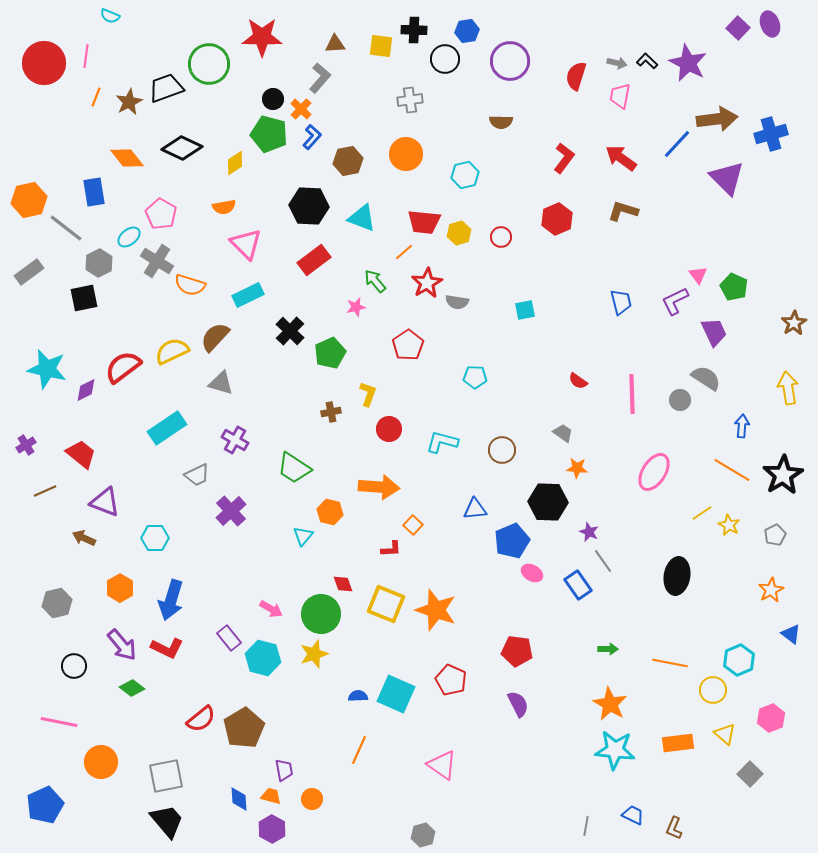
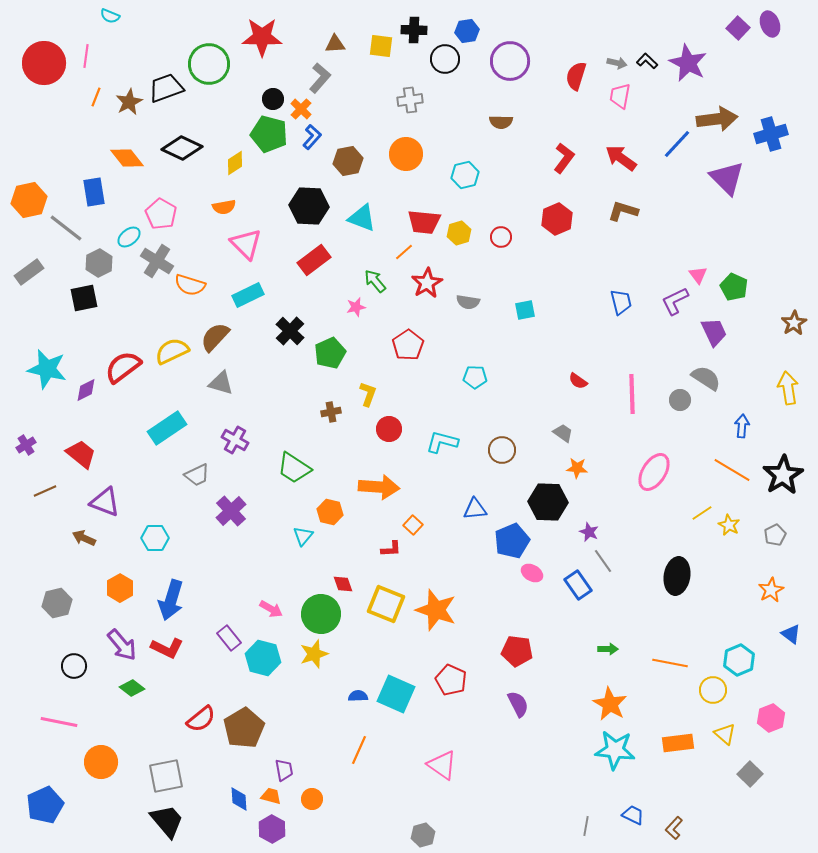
gray semicircle at (457, 302): moved 11 px right
brown L-shape at (674, 828): rotated 20 degrees clockwise
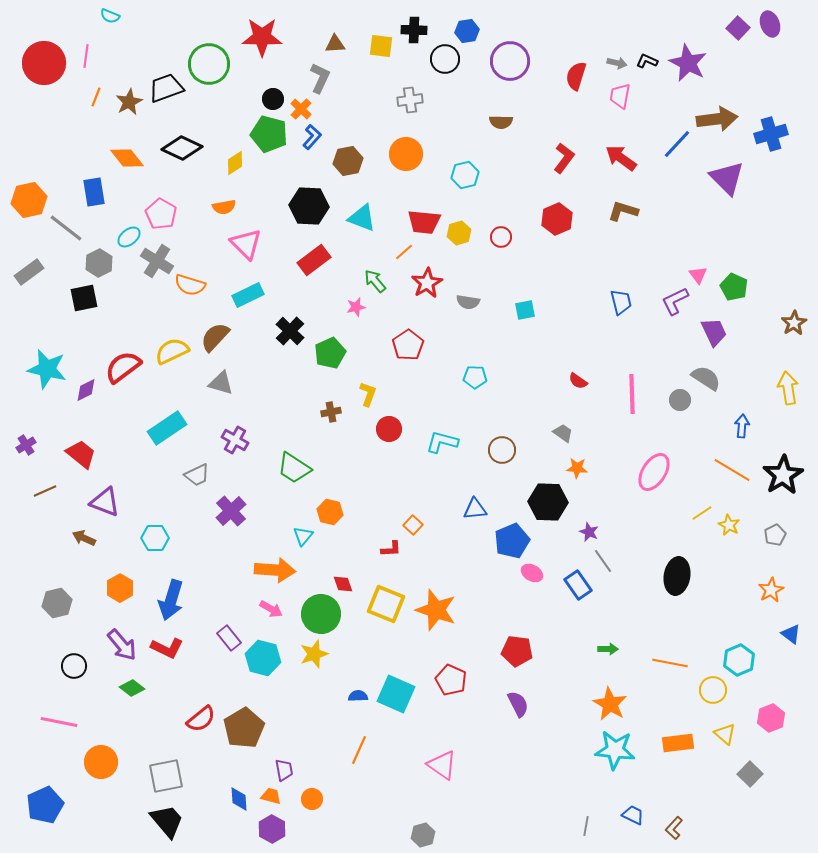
black L-shape at (647, 61): rotated 20 degrees counterclockwise
gray L-shape at (320, 78): rotated 16 degrees counterclockwise
orange arrow at (379, 487): moved 104 px left, 83 px down
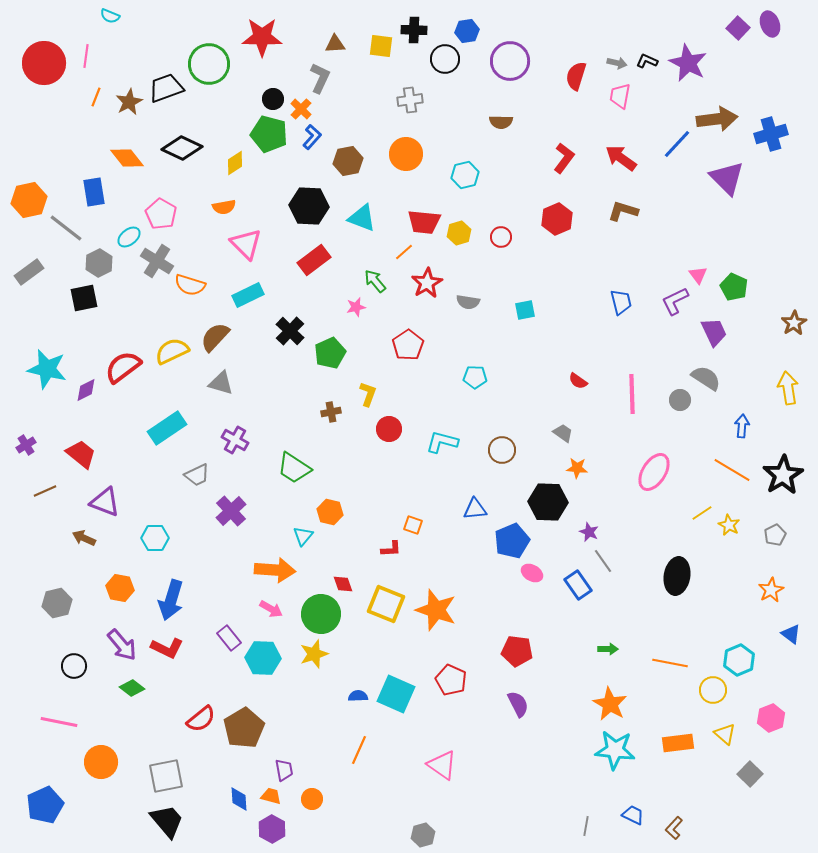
orange square at (413, 525): rotated 24 degrees counterclockwise
orange hexagon at (120, 588): rotated 20 degrees counterclockwise
cyan hexagon at (263, 658): rotated 12 degrees counterclockwise
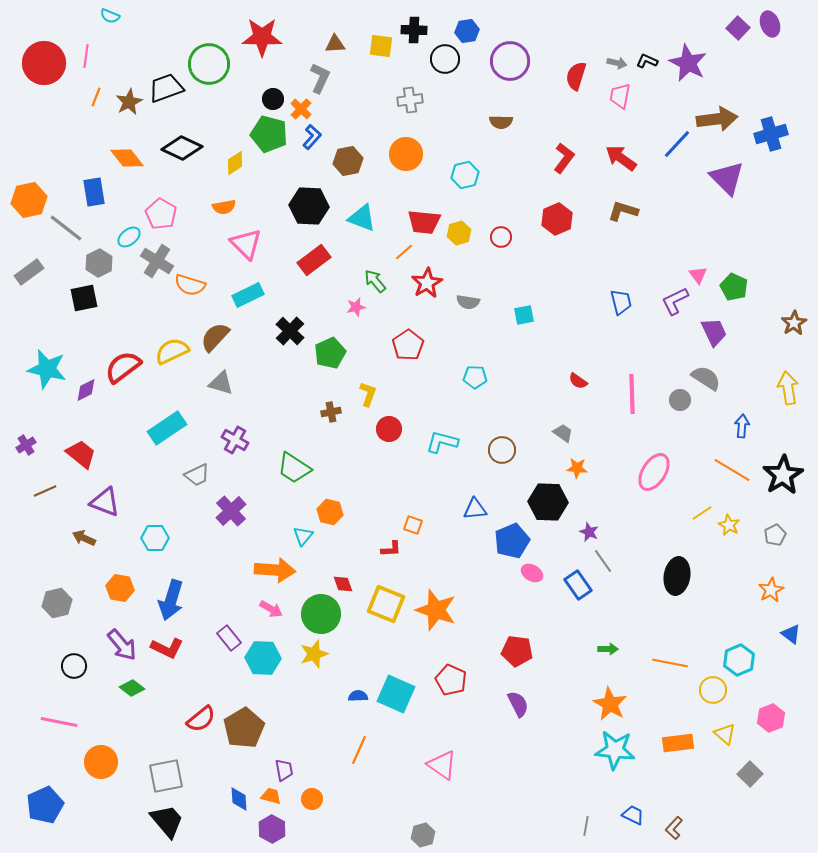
cyan square at (525, 310): moved 1 px left, 5 px down
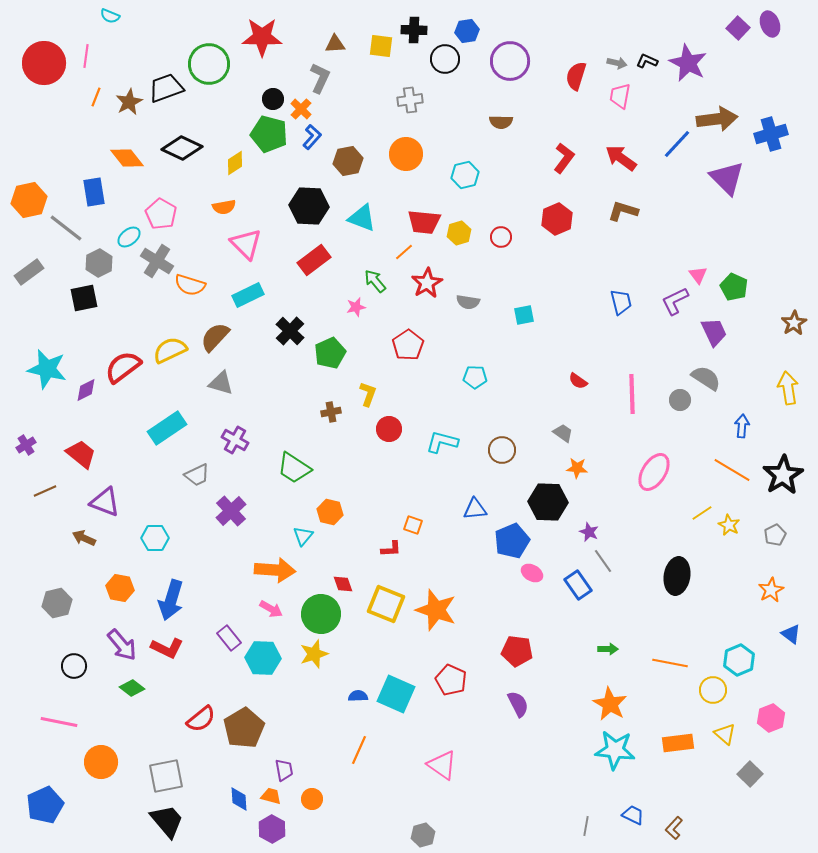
yellow semicircle at (172, 351): moved 2 px left, 1 px up
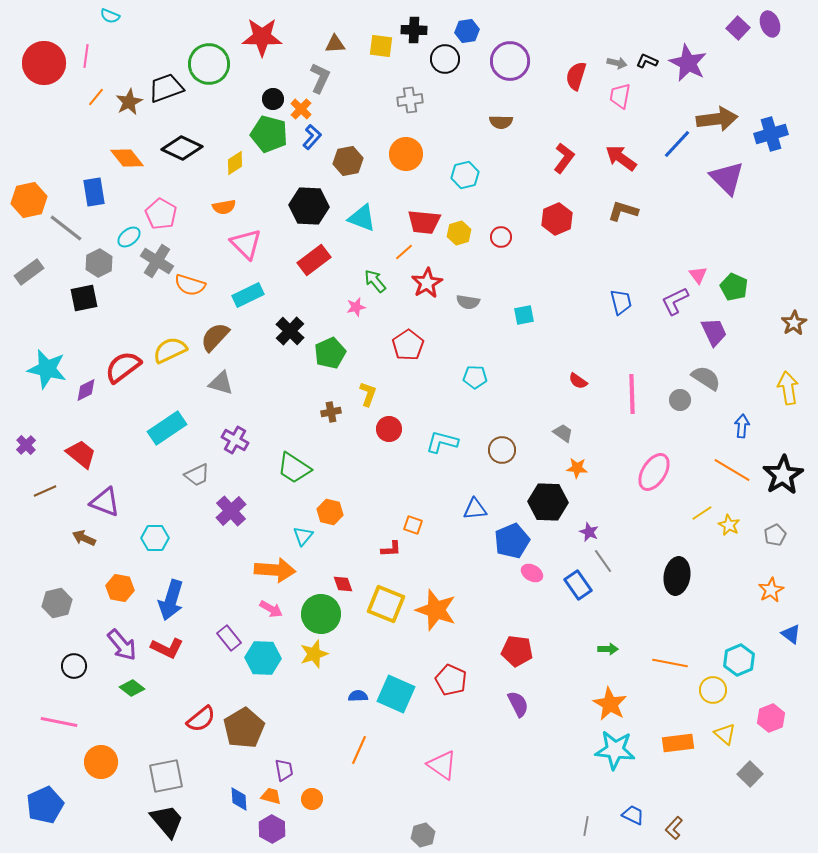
orange line at (96, 97): rotated 18 degrees clockwise
purple cross at (26, 445): rotated 12 degrees counterclockwise
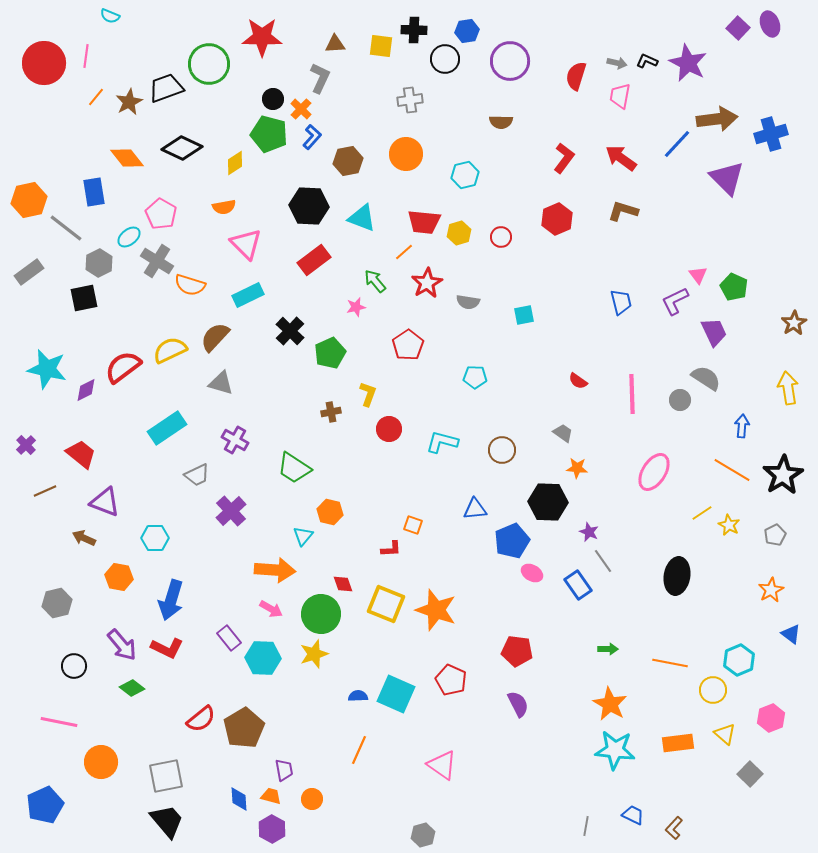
orange hexagon at (120, 588): moved 1 px left, 11 px up
